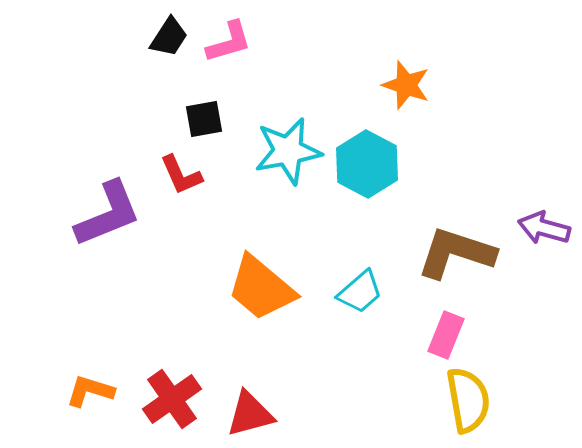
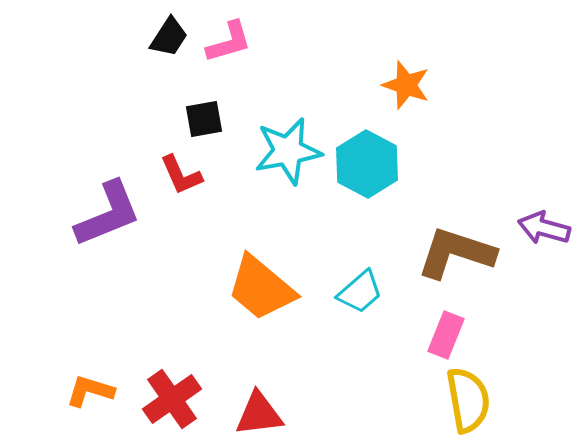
red triangle: moved 9 px right; rotated 8 degrees clockwise
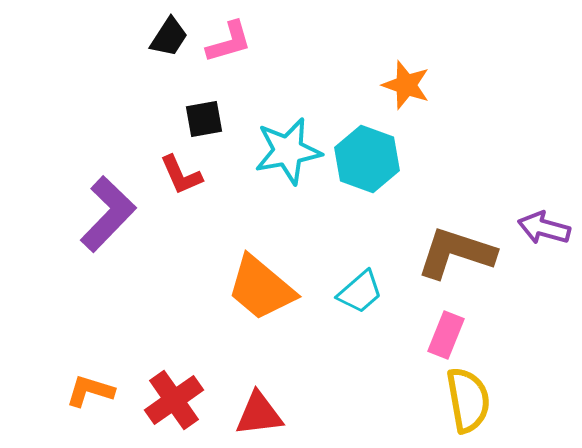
cyan hexagon: moved 5 px up; rotated 8 degrees counterclockwise
purple L-shape: rotated 24 degrees counterclockwise
red cross: moved 2 px right, 1 px down
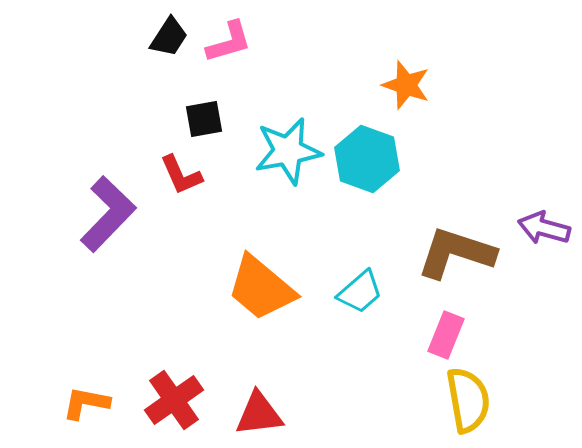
orange L-shape: moved 4 px left, 12 px down; rotated 6 degrees counterclockwise
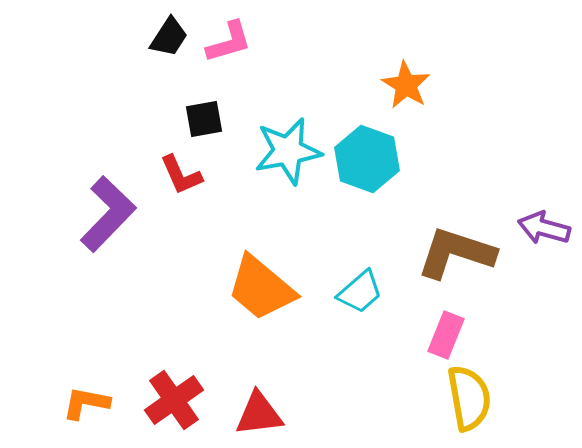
orange star: rotated 12 degrees clockwise
yellow semicircle: moved 1 px right, 2 px up
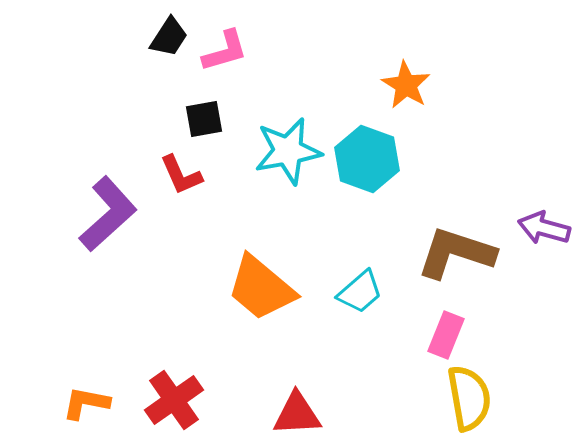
pink L-shape: moved 4 px left, 9 px down
purple L-shape: rotated 4 degrees clockwise
red triangle: moved 38 px right; rotated 4 degrees clockwise
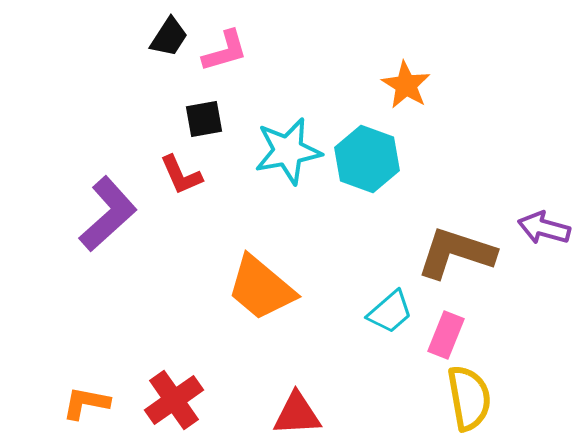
cyan trapezoid: moved 30 px right, 20 px down
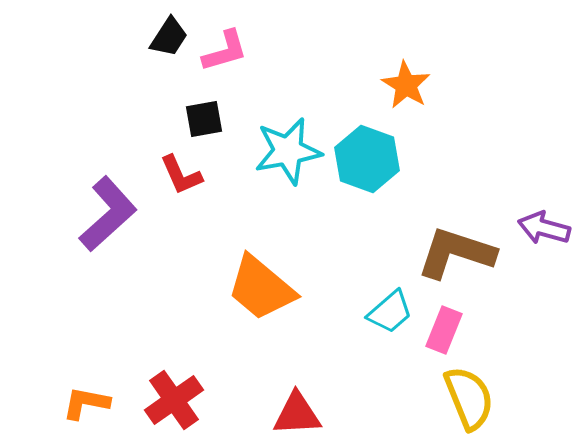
pink rectangle: moved 2 px left, 5 px up
yellow semicircle: rotated 12 degrees counterclockwise
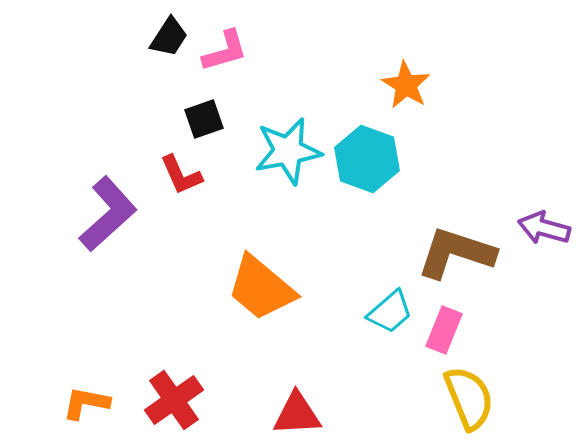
black square: rotated 9 degrees counterclockwise
